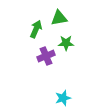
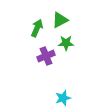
green triangle: moved 1 px right, 2 px down; rotated 18 degrees counterclockwise
green arrow: moved 1 px right, 1 px up
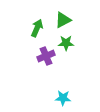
green triangle: moved 3 px right
cyan star: rotated 21 degrees clockwise
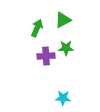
green star: moved 5 px down
purple cross: rotated 18 degrees clockwise
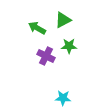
green arrow: rotated 84 degrees counterclockwise
green star: moved 3 px right, 2 px up
purple cross: rotated 30 degrees clockwise
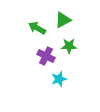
cyan star: moved 4 px left, 19 px up; rotated 21 degrees counterclockwise
